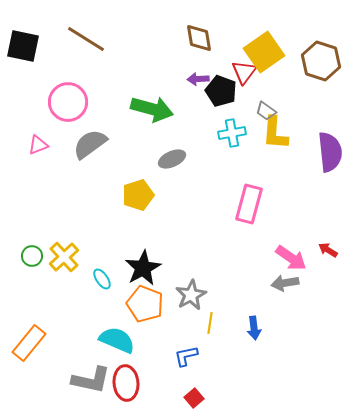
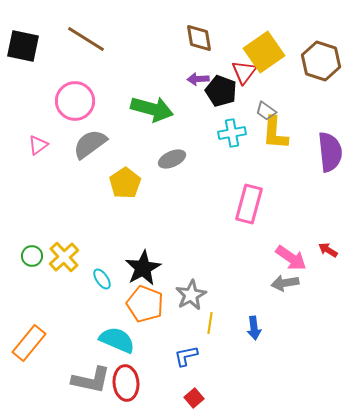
pink circle: moved 7 px right, 1 px up
pink triangle: rotated 15 degrees counterclockwise
yellow pentagon: moved 13 px left, 12 px up; rotated 16 degrees counterclockwise
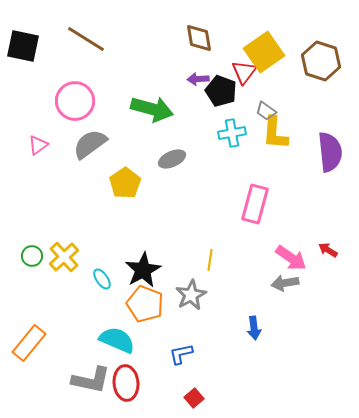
pink rectangle: moved 6 px right
black star: moved 2 px down
yellow line: moved 63 px up
blue L-shape: moved 5 px left, 2 px up
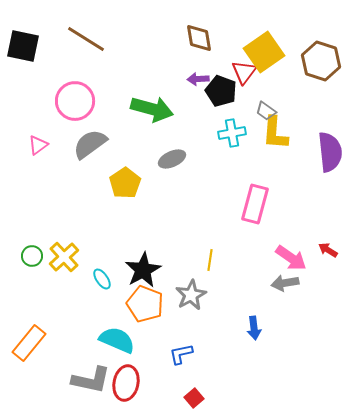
red ellipse: rotated 16 degrees clockwise
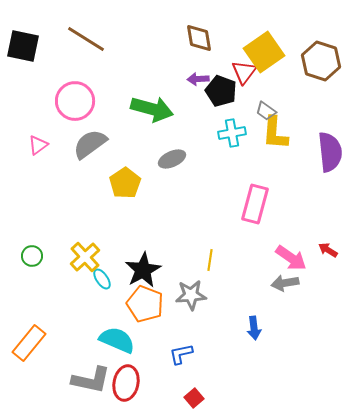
yellow cross: moved 21 px right
gray star: rotated 24 degrees clockwise
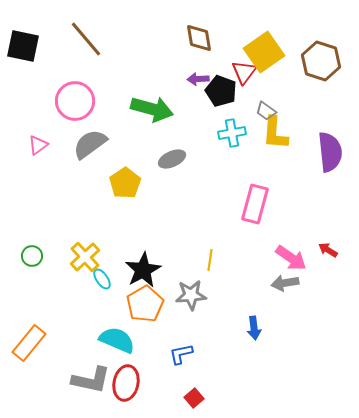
brown line: rotated 18 degrees clockwise
orange pentagon: rotated 21 degrees clockwise
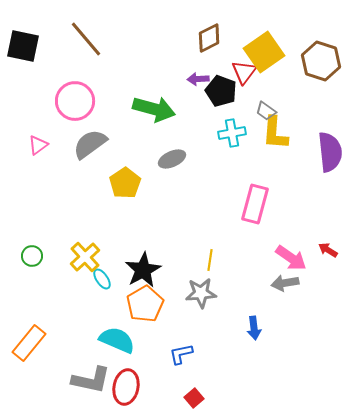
brown diamond: moved 10 px right; rotated 72 degrees clockwise
green arrow: moved 2 px right
gray star: moved 10 px right, 2 px up
red ellipse: moved 4 px down
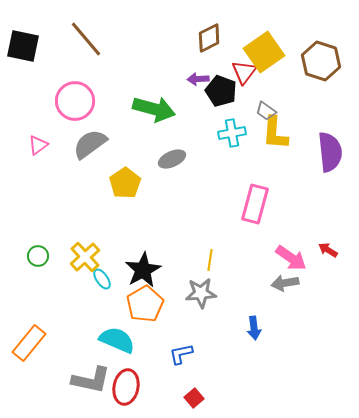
green circle: moved 6 px right
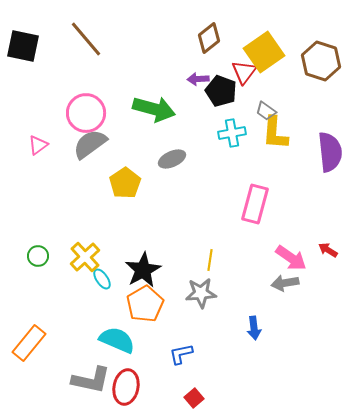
brown diamond: rotated 12 degrees counterclockwise
pink circle: moved 11 px right, 12 px down
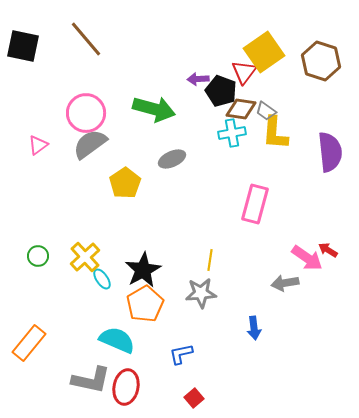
brown diamond: moved 32 px right, 71 px down; rotated 48 degrees clockwise
pink arrow: moved 16 px right
